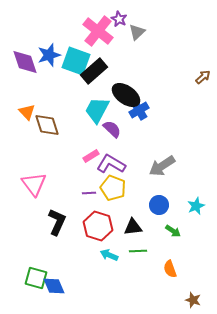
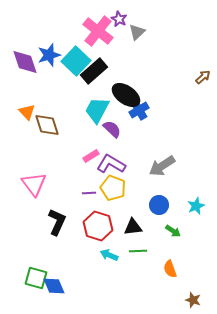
cyan square: rotated 24 degrees clockwise
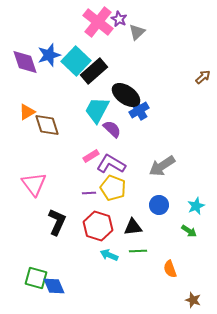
pink cross: moved 9 px up
orange triangle: rotated 42 degrees clockwise
green arrow: moved 16 px right
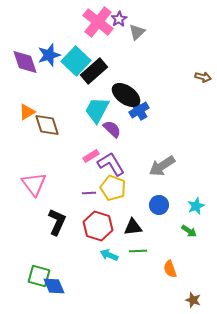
purple star: rotated 14 degrees clockwise
brown arrow: rotated 56 degrees clockwise
purple L-shape: rotated 28 degrees clockwise
green square: moved 3 px right, 2 px up
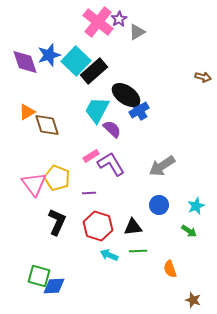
gray triangle: rotated 12 degrees clockwise
yellow pentagon: moved 56 px left, 10 px up
blue diamond: rotated 70 degrees counterclockwise
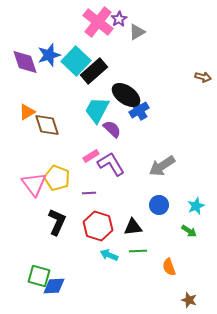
orange semicircle: moved 1 px left, 2 px up
brown star: moved 4 px left
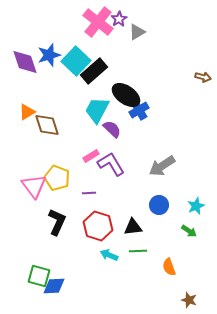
pink triangle: moved 2 px down
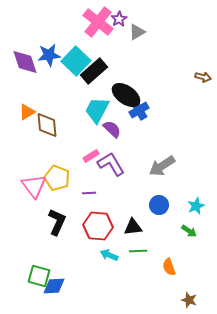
blue star: rotated 10 degrees clockwise
brown diamond: rotated 12 degrees clockwise
red hexagon: rotated 12 degrees counterclockwise
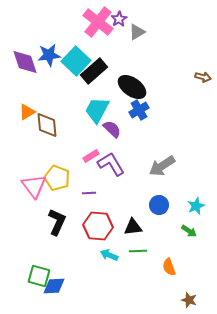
black ellipse: moved 6 px right, 8 px up
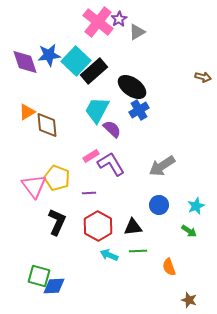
red hexagon: rotated 24 degrees clockwise
